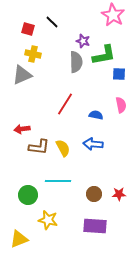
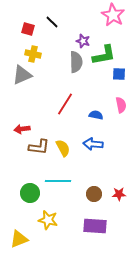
green circle: moved 2 px right, 2 px up
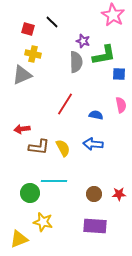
cyan line: moved 4 px left
yellow star: moved 5 px left, 2 px down
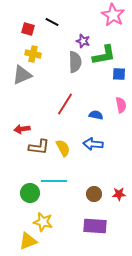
black line: rotated 16 degrees counterclockwise
gray semicircle: moved 1 px left
yellow triangle: moved 9 px right, 2 px down
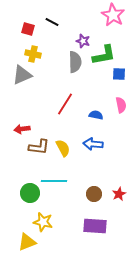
red star: rotated 24 degrees counterclockwise
yellow triangle: moved 1 px left, 1 px down
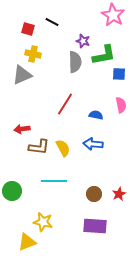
green circle: moved 18 px left, 2 px up
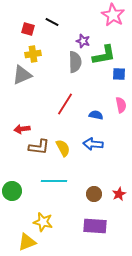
yellow cross: rotated 21 degrees counterclockwise
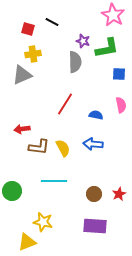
green L-shape: moved 3 px right, 7 px up
